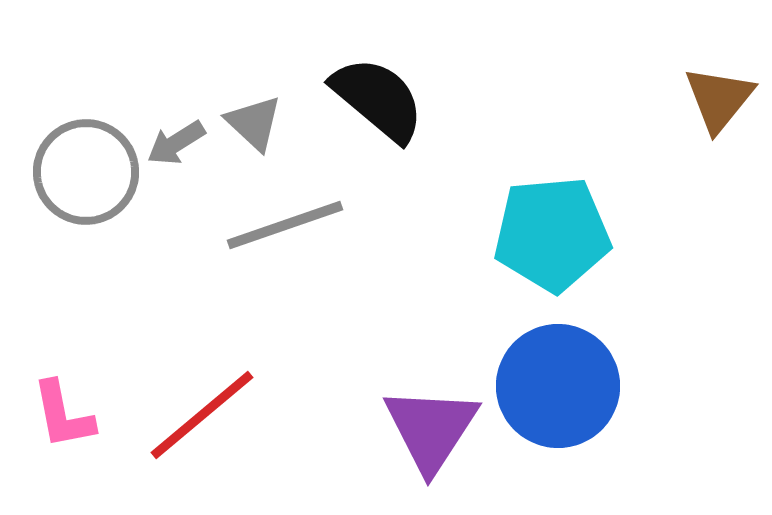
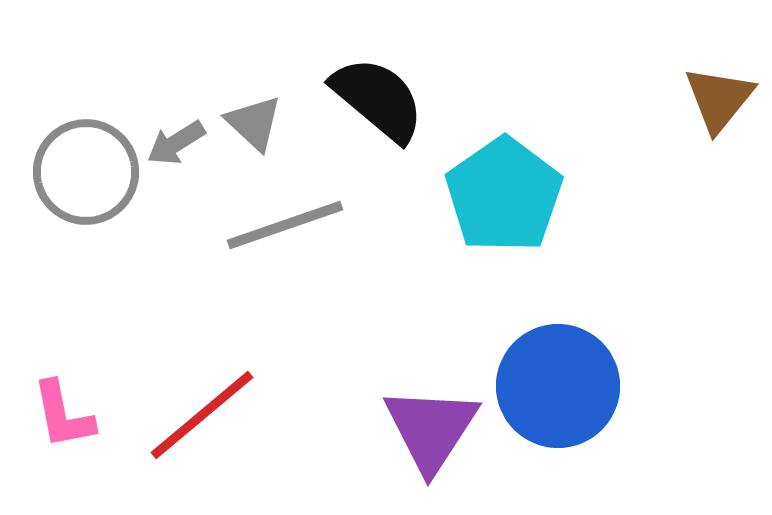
cyan pentagon: moved 48 px left, 39 px up; rotated 30 degrees counterclockwise
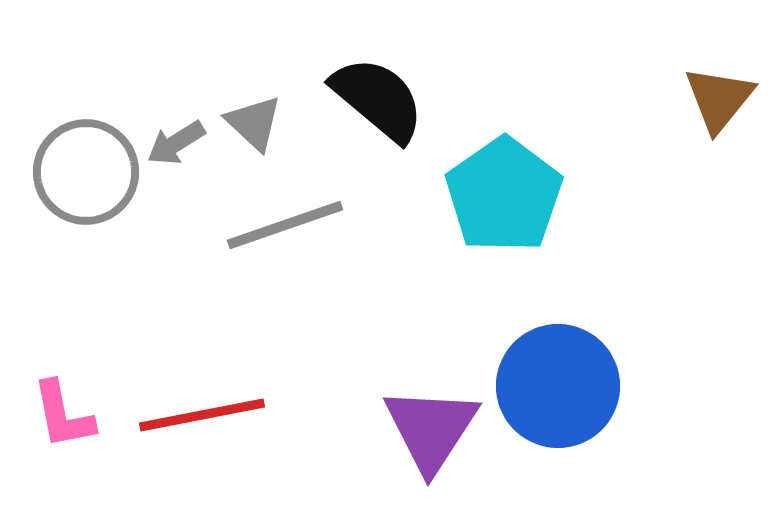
red line: rotated 29 degrees clockwise
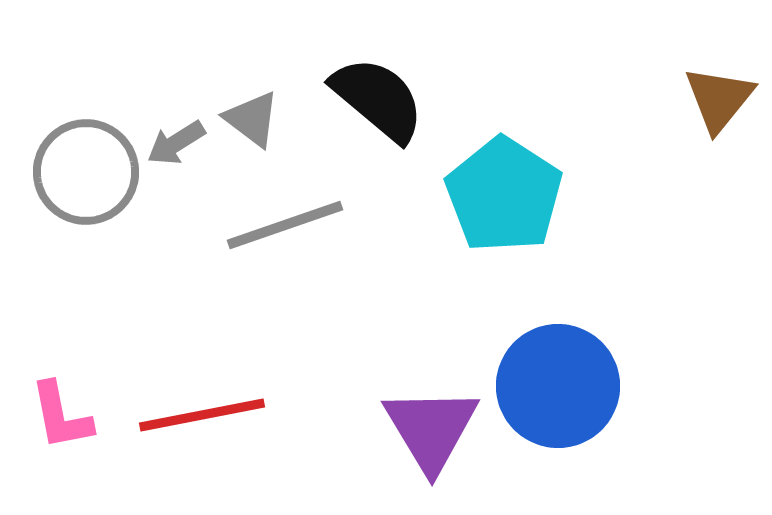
gray triangle: moved 2 px left, 4 px up; rotated 6 degrees counterclockwise
cyan pentagon: rotated 4 degrees counterclockwise
pink L-shape: moved 2 px left, 1 px down
purple triangle: rotated 4 degrees counterclockwise
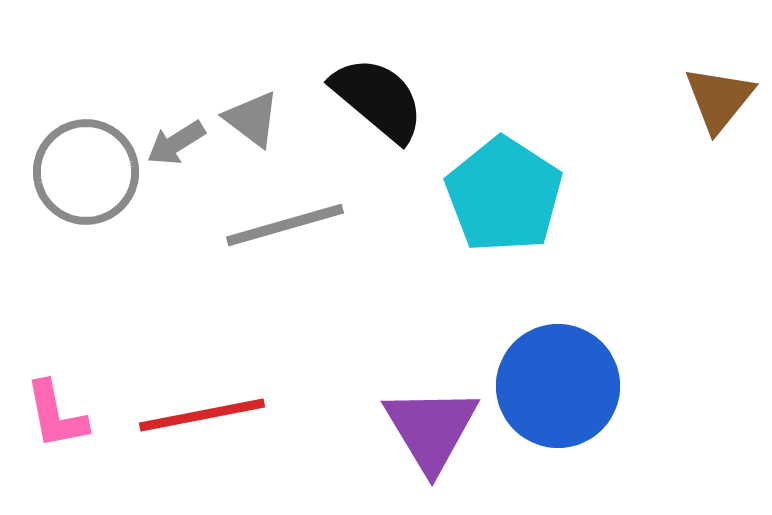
gray line: rotated 3 degrees clockwise
pink L-shape: moved 5 px left, 1 px up
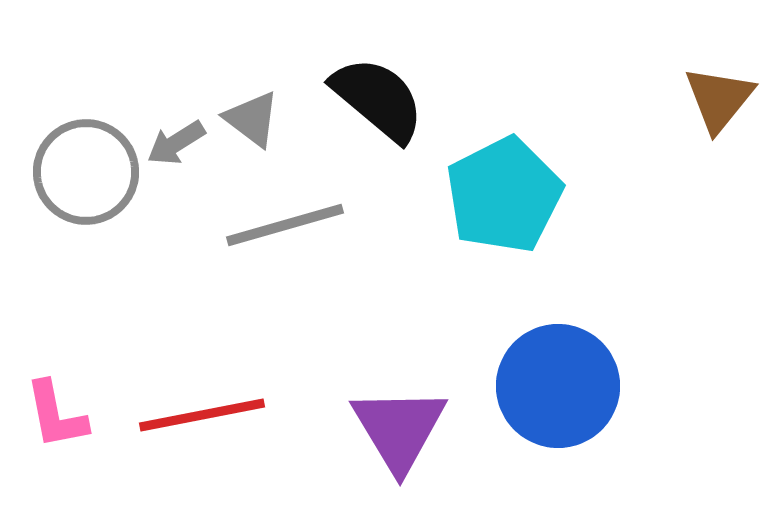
cyan pentagon: rotated 12 degrees clockwise
purple triangle: moved 32 px left
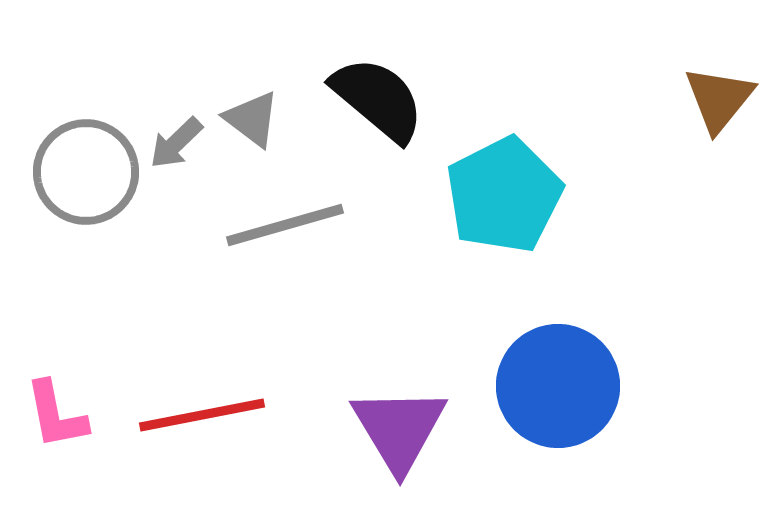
gray arrow: rotated 12 degrees counterclockwise
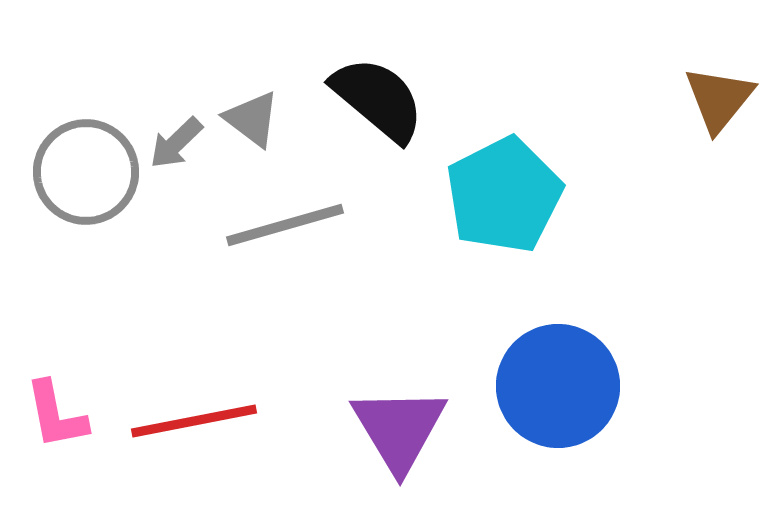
red line: moved 8 px left, 6 px down
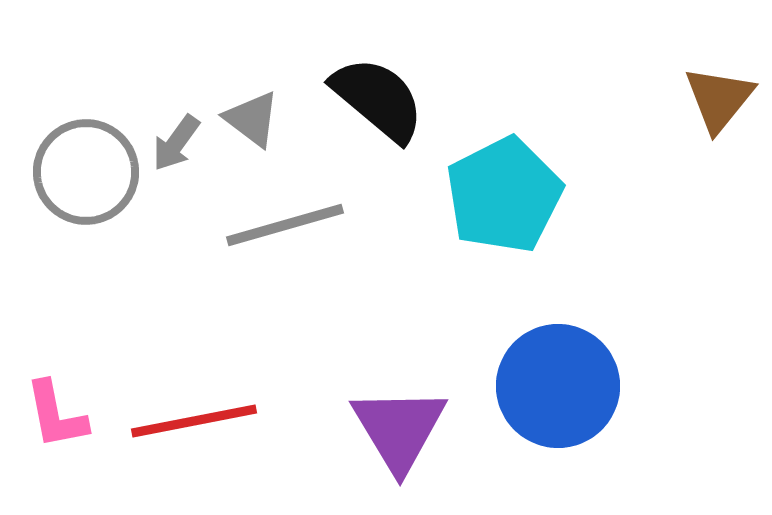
gray arrow: rotated 10 degrees counterclockwise
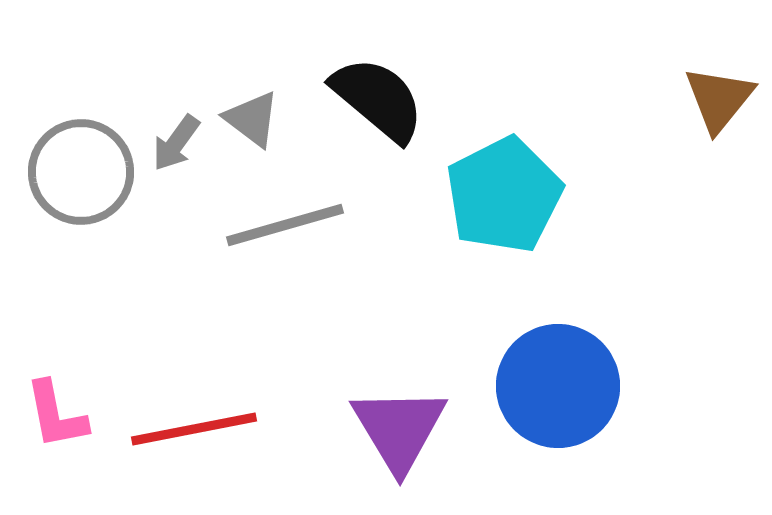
gray circle: moved 5 px left
red line: moved 8 px down
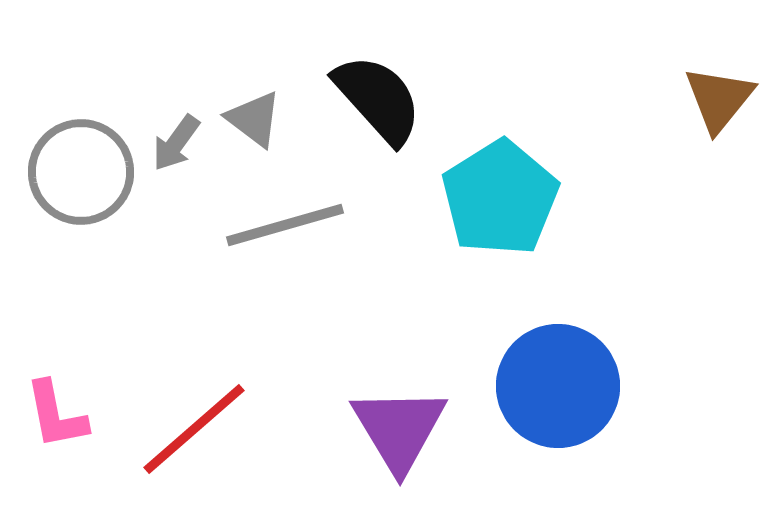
black semicircle: rotated 8 degrees clockwise
gray triangle: moved 2 px right
cyan pentagon: moved 4 px left, 3 px down; rotated 5 degrees counterclockwise
red line: rotated 30 degrees counterclockwise
